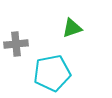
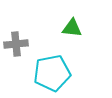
green triangle: rotated 25 degrees clockwise
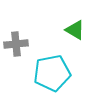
green triangle: moved 3 px right, 2 px down; rotated 25 degrees clockwise
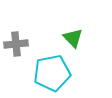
green triangle: moved 2 px left, 8 px down; rotated 15 degrees clockwise
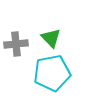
green triangle: moved 22 px left
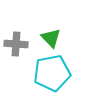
gray cross: rotated 10 degrees clockwise
